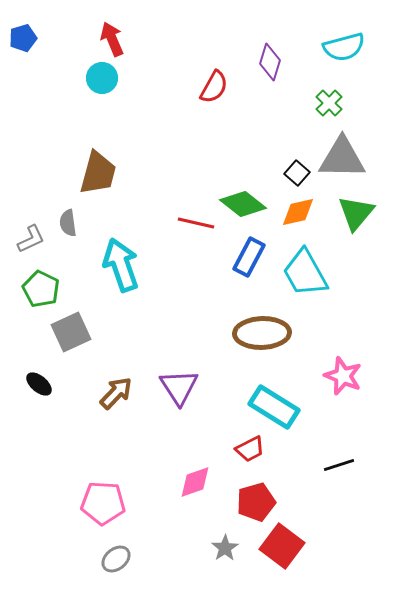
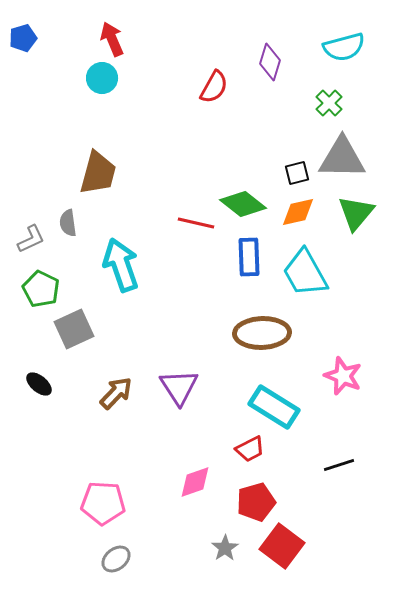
black square: rotated 35 degrees clockwise
blue rectangle: rotated 30 degrees counterclockwise
gray square: moved 3 px right, 3 px up
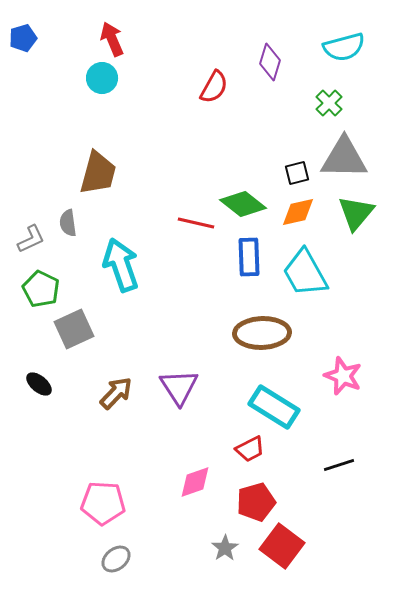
gray triangle: moved 2 px right
